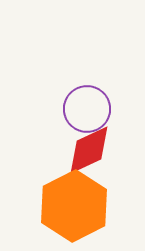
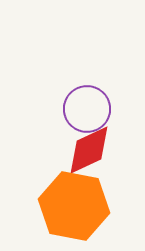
orange hexagon: rotated 22 degrees counterclockwise
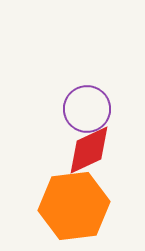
orange hexagon: rotated 18 degrees counterclockwise
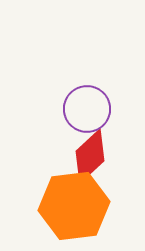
red diamond: moved 1 px right, 6 px down; rotated 18 degrees counterclockwise
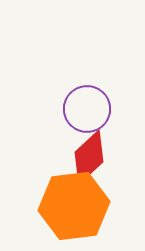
red diamond: moved 1 px left, 1 px down
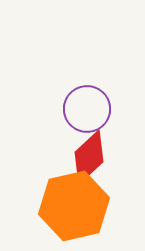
orange hexagon: rotated 6 degrees counterclockwise
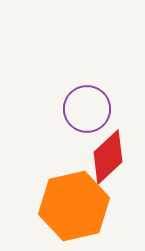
red diamond: moved 19 px right
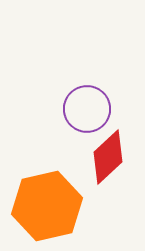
orange hexagon: moved 27 px left
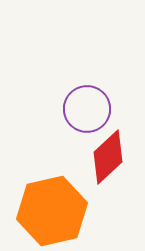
orange hexagon: moved 5 px right, 5 px down
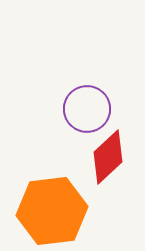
orange hexagon: rotated 6 degrees clockwise
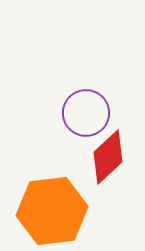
purple circle: moved 1 px left, 4 px down
